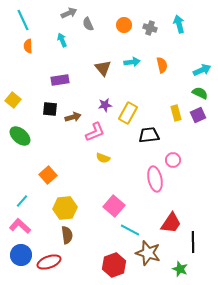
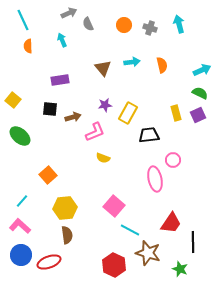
red hexagon at (114, 265): rotated 15 degrees counterclockwise
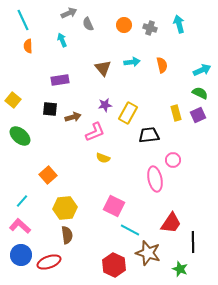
pink square at (114, 206): rotated 15 degrees counterclockwise
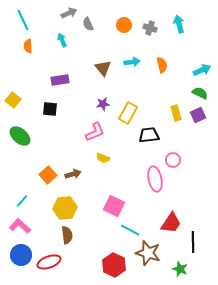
purple star at (105, 105): moved 2 px left, 1 px up
brown arrow at (73, 117): moved 57 px down
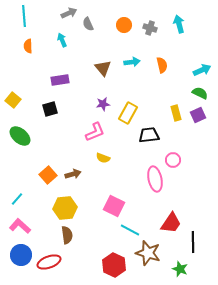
cyan line at (23, 20): moved 1 px right, 4 px up; rotated 20 degrees clockwise
black square at (50, 109): rotated 21 degrees counterclockwise
cyan line at (22, 201): moved 5 px left, 2 px up
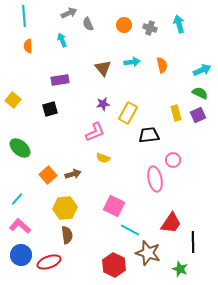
green ellipse at (20, 136): moved 12 px down
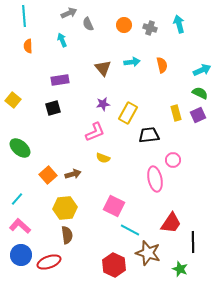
black square at (50, 109): moved 3 px right, 1 px up
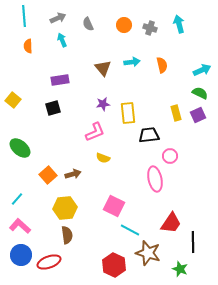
gray arrow at (69, 13): moved 11 px left, 5 px down
yellow rectangle at (128, 113): rotated 35 degrees counterclockwise
pink circle at (173, 160): moved 3 px left, 4 px up
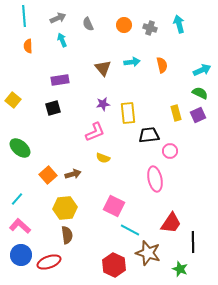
pink circle at (170, 156): moved 5 px up
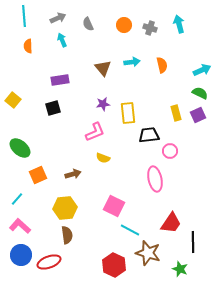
orange square at (48, 175): moved 10 px left; rotated 18 degrees clockwise
